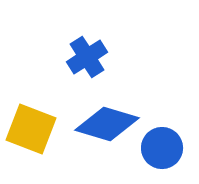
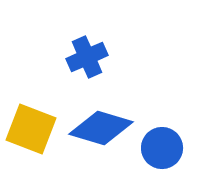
blue cross: rotated 9 degrees clockwise
blue diamond: moved 6 px left, 4 px down
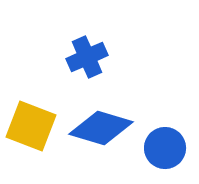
yellow square: moved 3 px up
blue circle: moved 3 px right
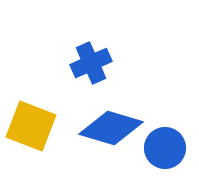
blue cross: moved 4 px right, 6 px down
blue diamond: moved 10 px right
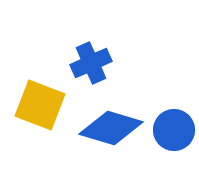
yellow square: moved 9 px right, 21 px up
blue circle: moved 9 px right, 18 px up
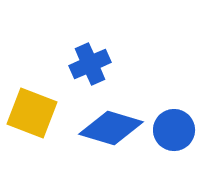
blue cross: moved 1 px left, 1 px down
yellow square: moved 8 px left, 8 px down
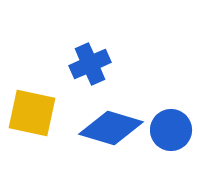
yellow square: rotated 9 degrees counterclockwise
blue circle: moved 3 px left
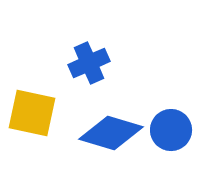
blue cross: moved 1 px left, 1 px up
blue diamond: moved 5 px down
